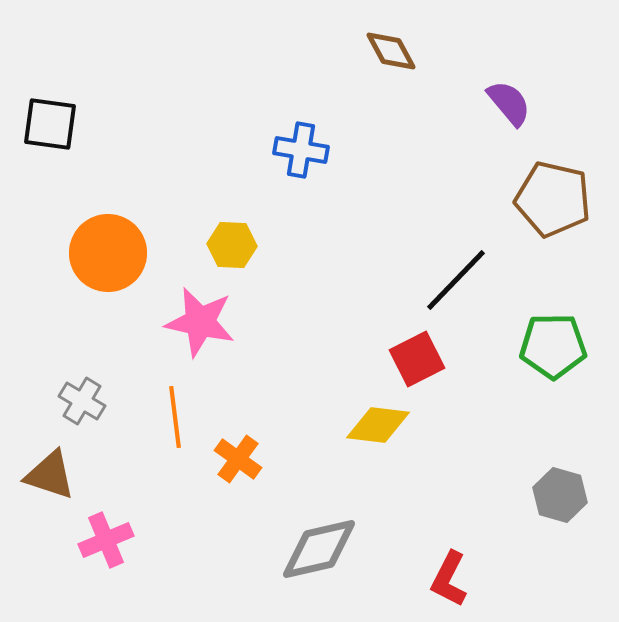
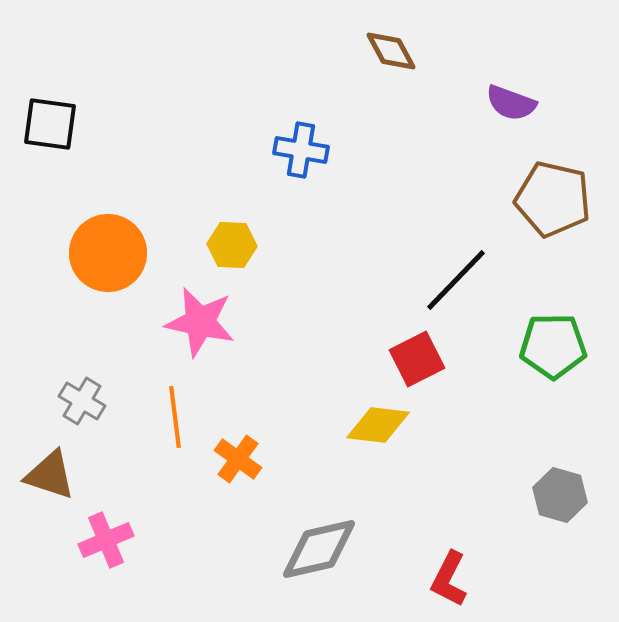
purple semicircle: moved 2 px right; rotated 150 degrees clockwise
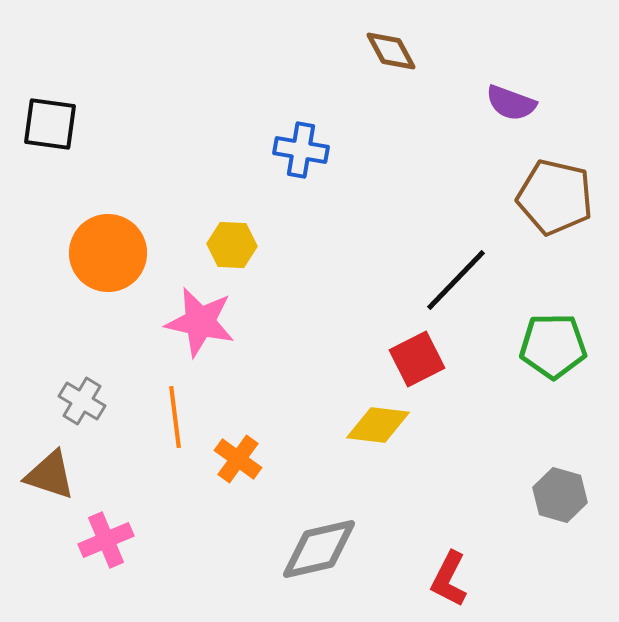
brown pentagon: moved 2 px right, 2 px up
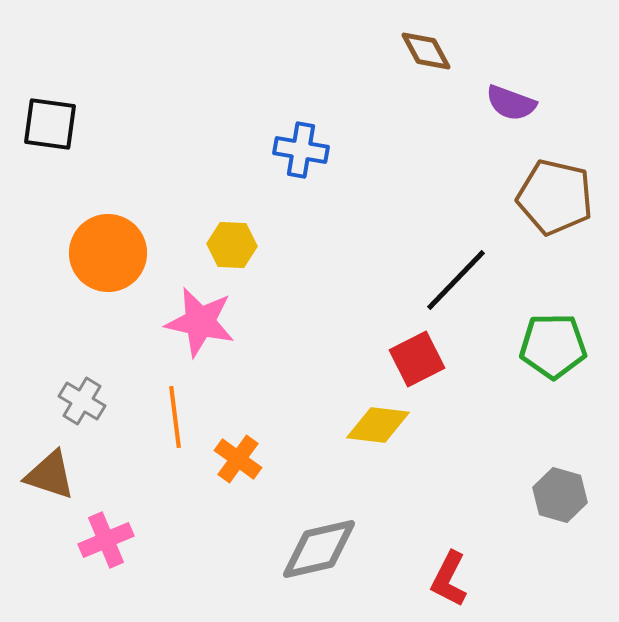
brown diamond: moved 35 px right
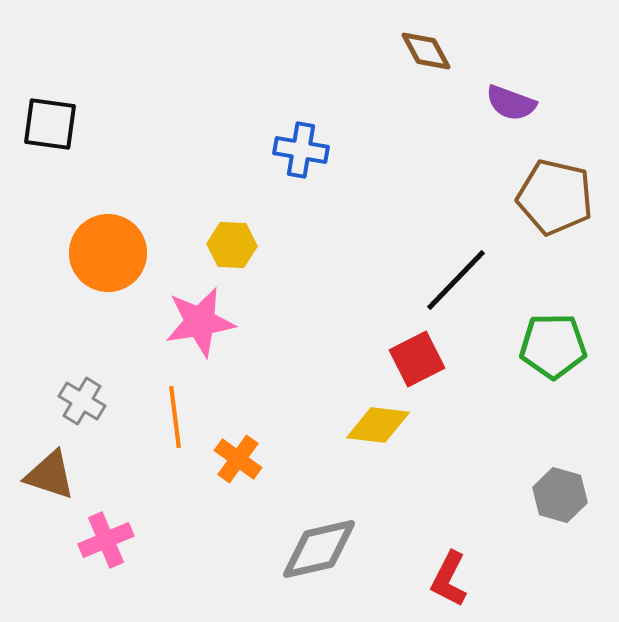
pink star: rotated 22 degrees counterclockwise
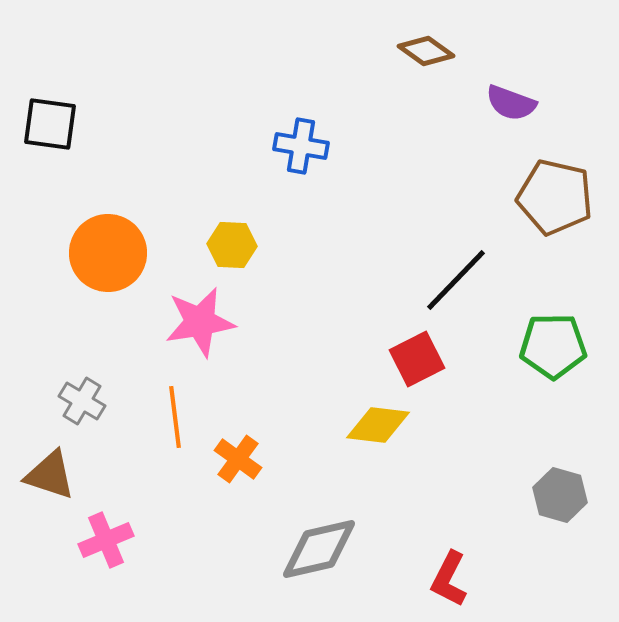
brown diamond: rotated 26 degrees counterclockwise
blue cross: moved 4 px up
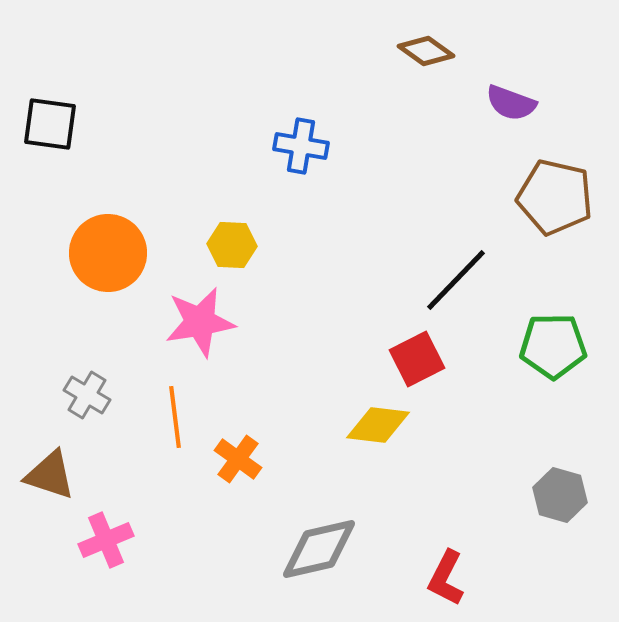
gray cross: moved 5 px right, 6 px up
red L-shape: moved 3 px left, 1 px up
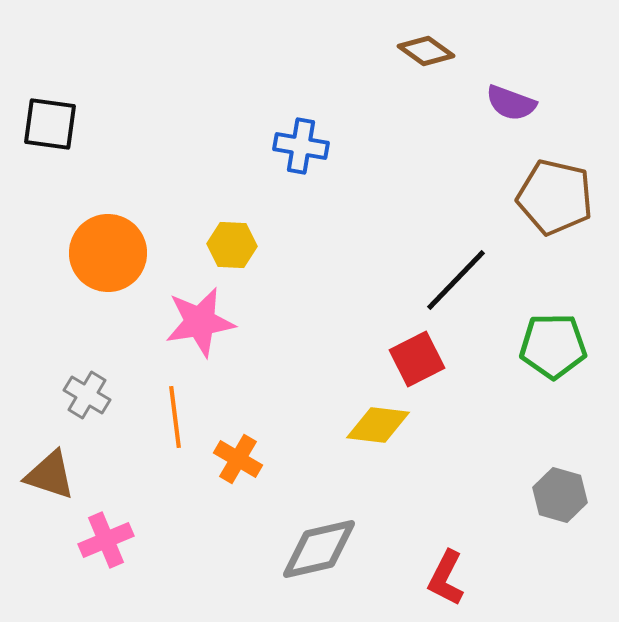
orange cross: rotated 6 degrees counterclockwise
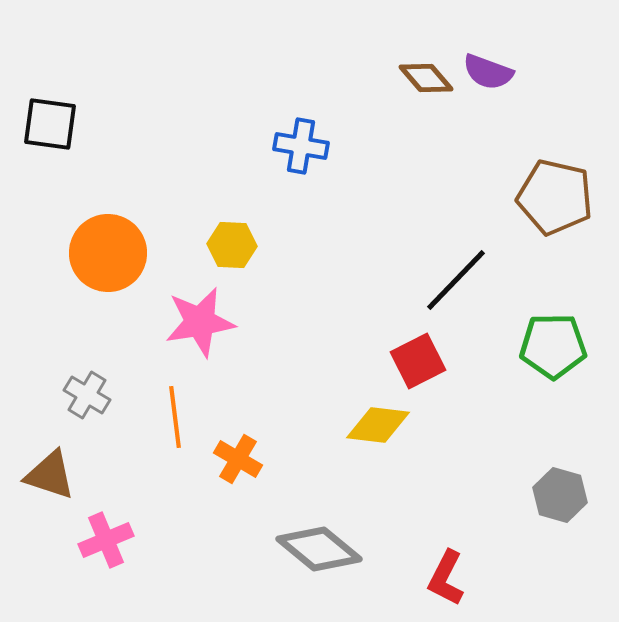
brown diamond: moved 27 px down; rotated 14 degrees clockwise
purple semicircle: moved 23 px left, 31 px up
red square: moved 1 px right, 2 px down
gray diamond: rotated 52 degrees clockwise
